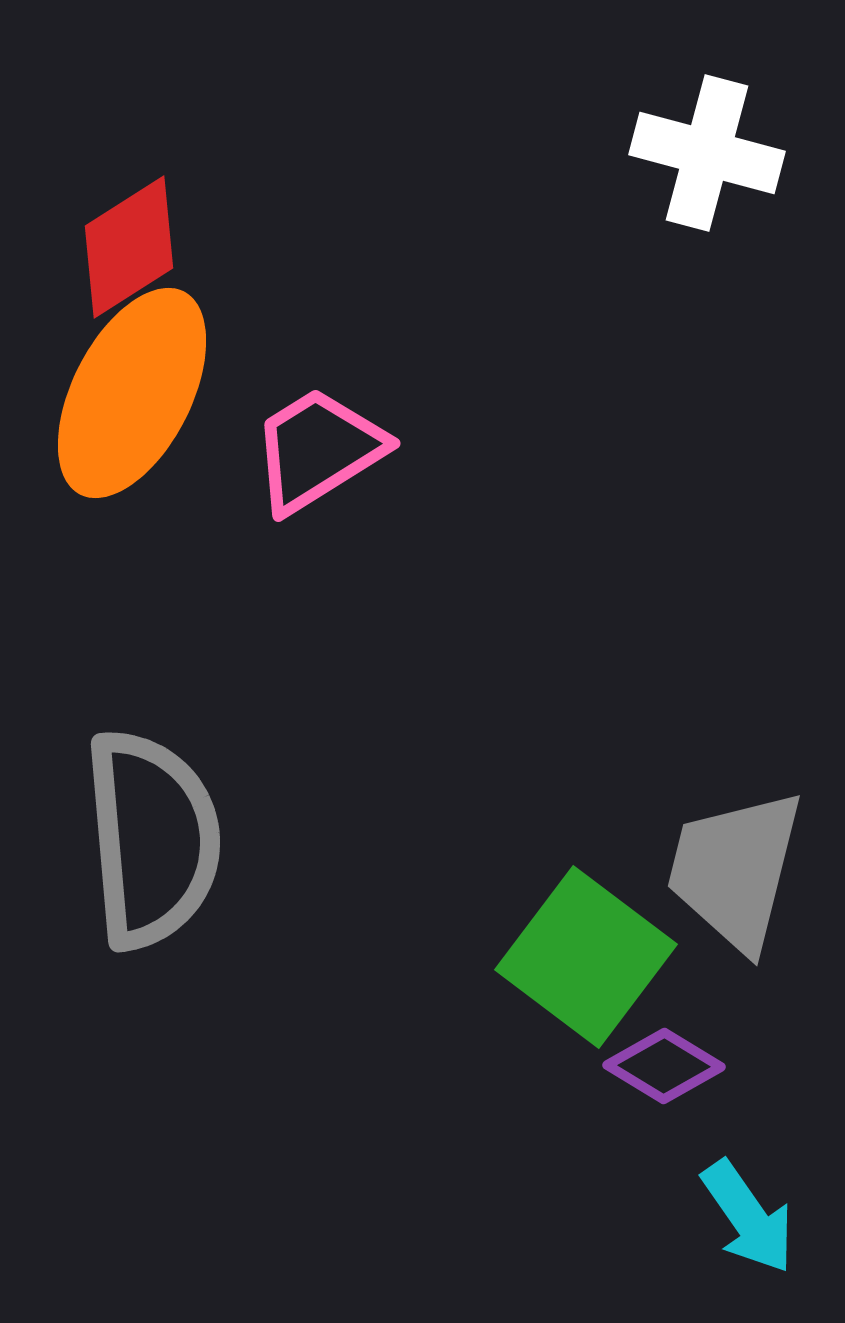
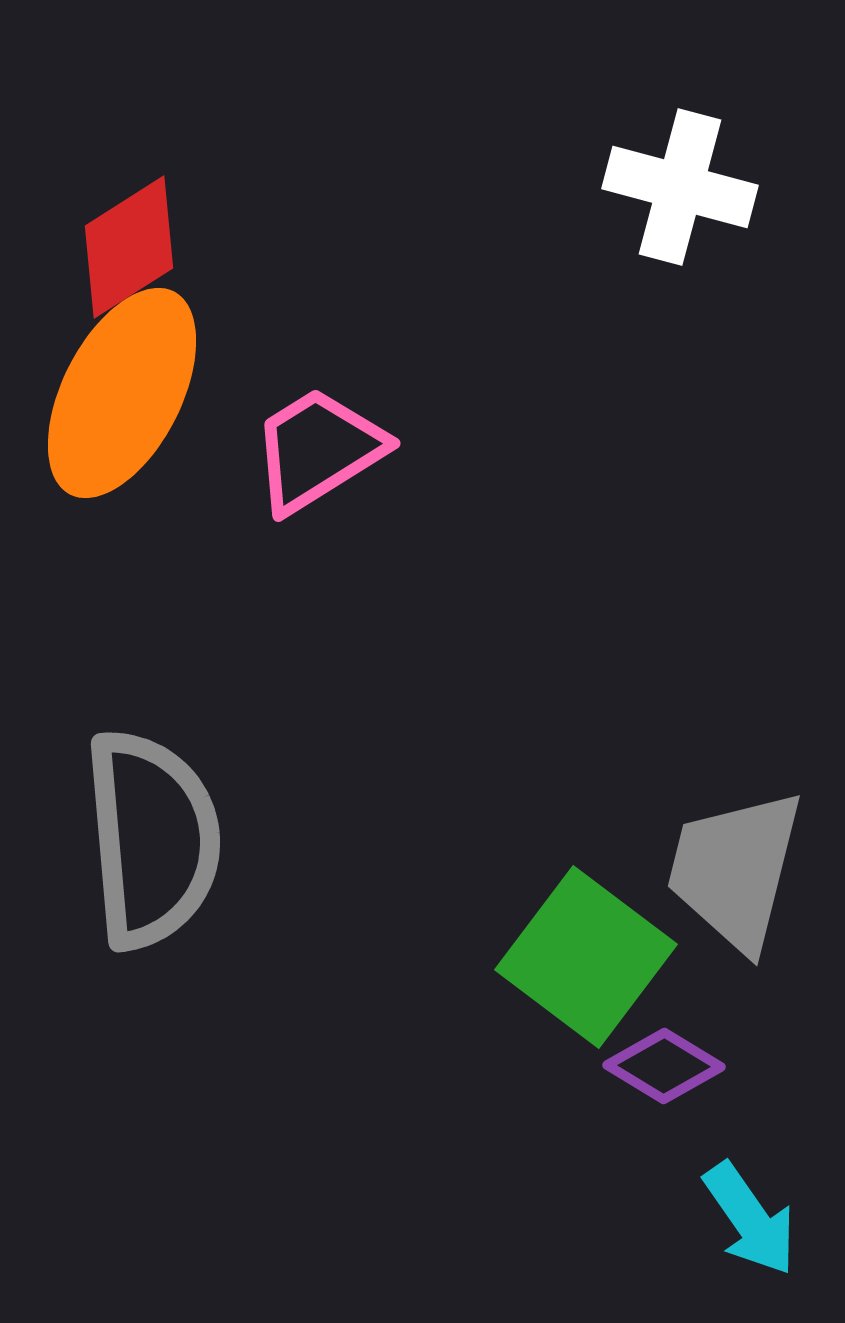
white cross: moved 27 px left, 34 px down
orange ellipse: moved 10 px left
cyan arrow: moved 2 px right, 2 px down
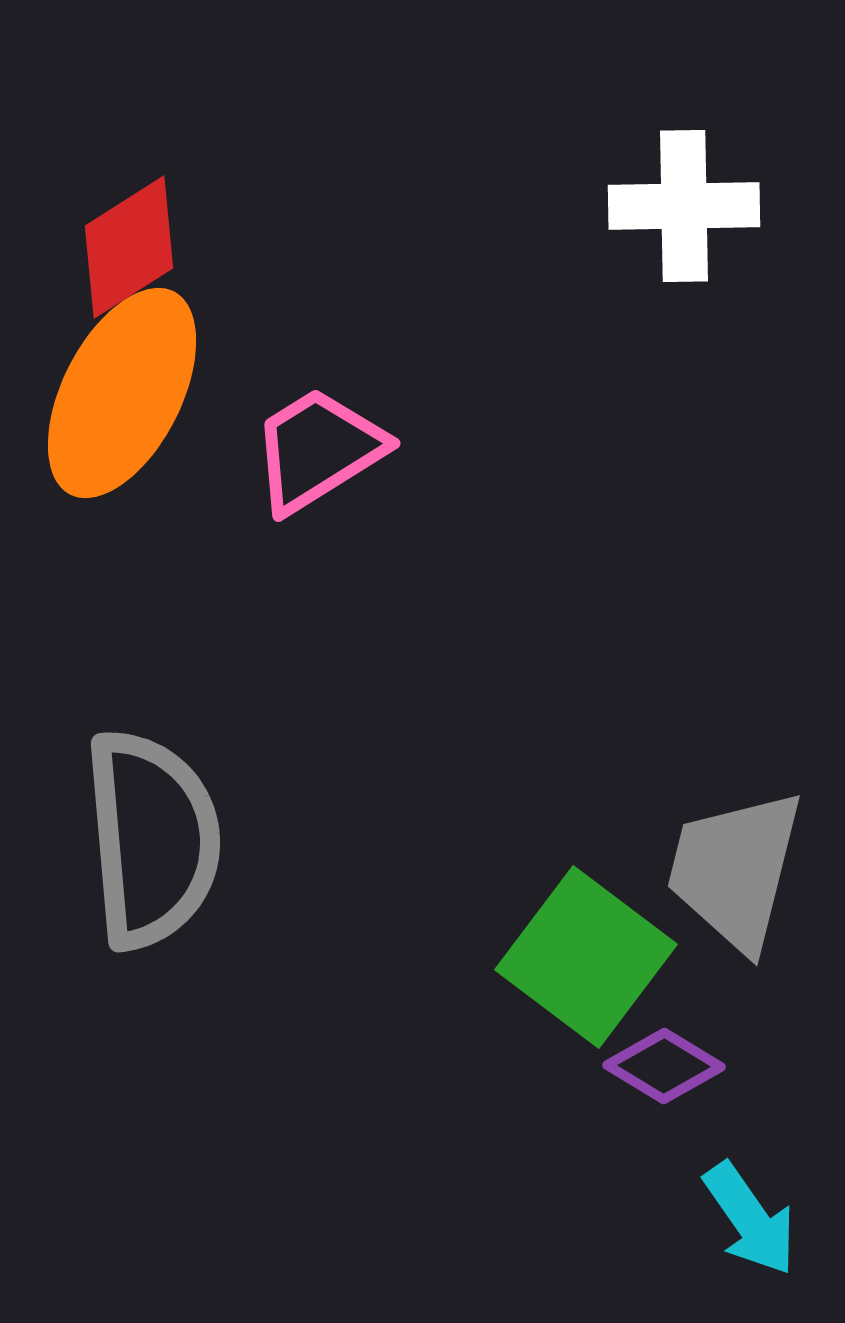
white cross: moved 4 px right, 19 px down; rotated 16 degrees counterclockwise
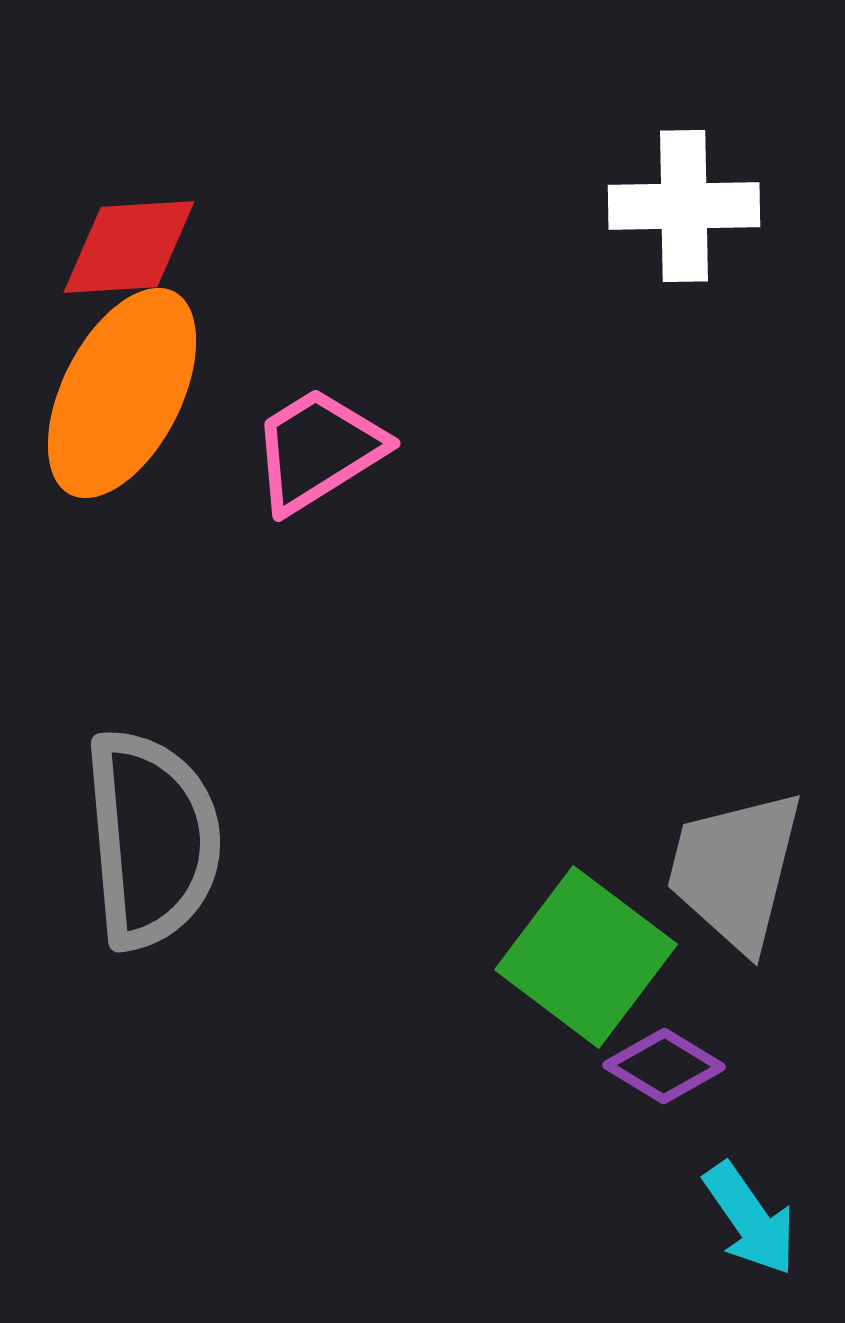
red diamond: rotated 29 degrees clockwise
